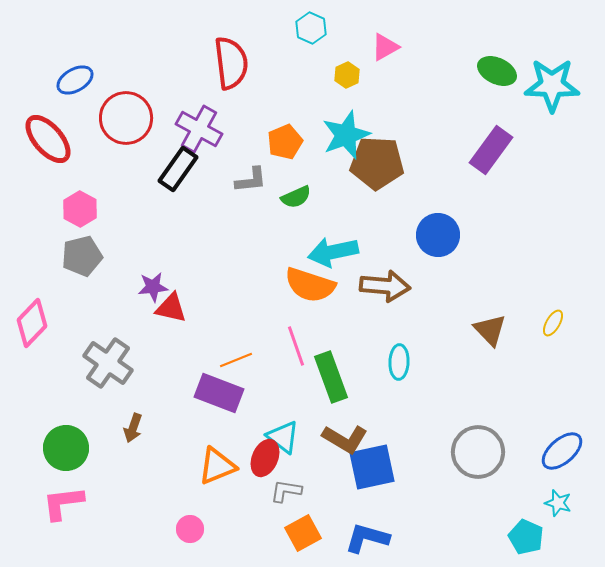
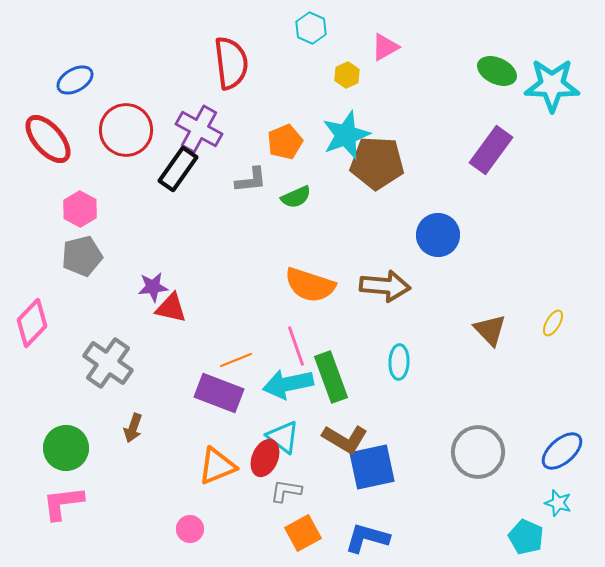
red circle at (126, 118): moved 12 px down
cyan arrow at (333, 252): moved 45 px left, 132 px down
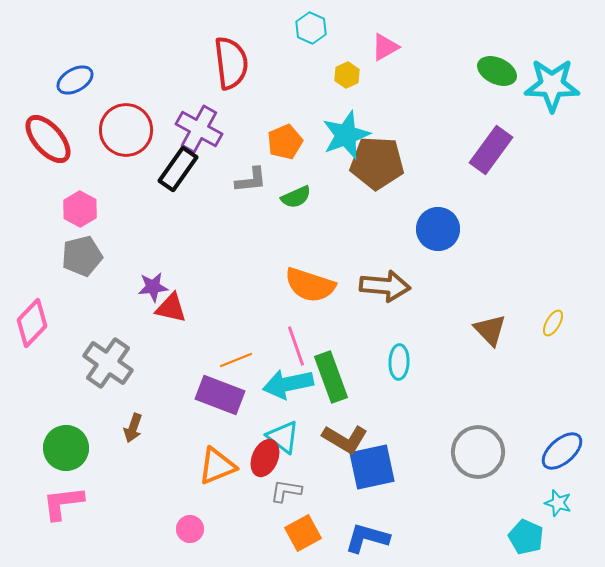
blue circle at (438, 235): moved 6 px up
purple rectangle at (219, 393): moved 1 px right, 2 px down
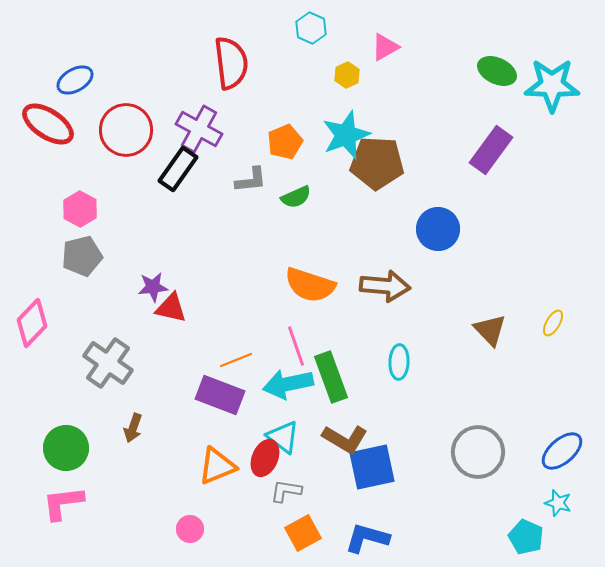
red ellipse at (48, 139): moved 15 px up; rotated 16 degrees counterclockwise
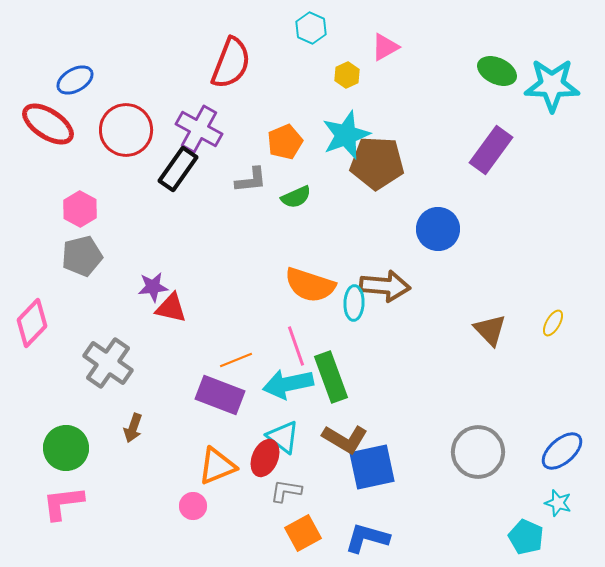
red semicircle at (231, 63): rotated 28 degrees clockwise
cyan ellipse at (399, 362): moved 45 px left, 59 px up
pink circle at (190, 529): moved 3 px right, 23 px up
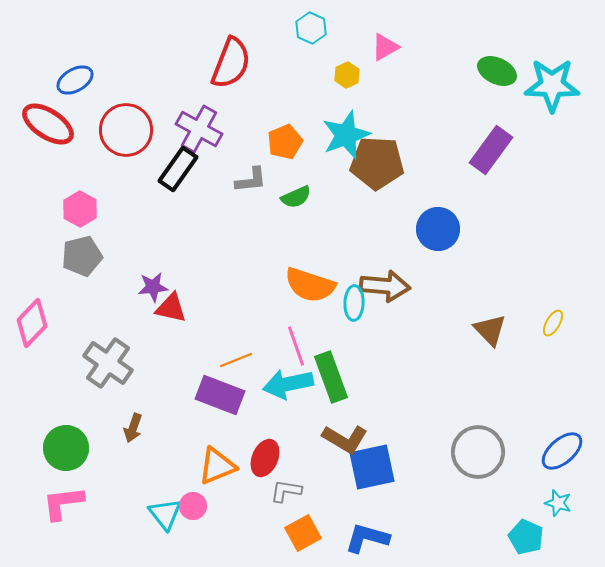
cyan triangle at (283, 437): moved 118 px left, 77 px down; rotated 15 degrees clockwise
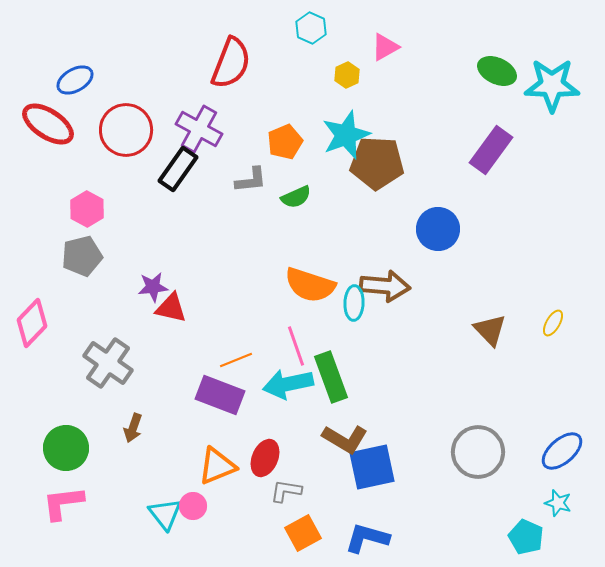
pink hexagon at (80, 209): moved 7 px right
